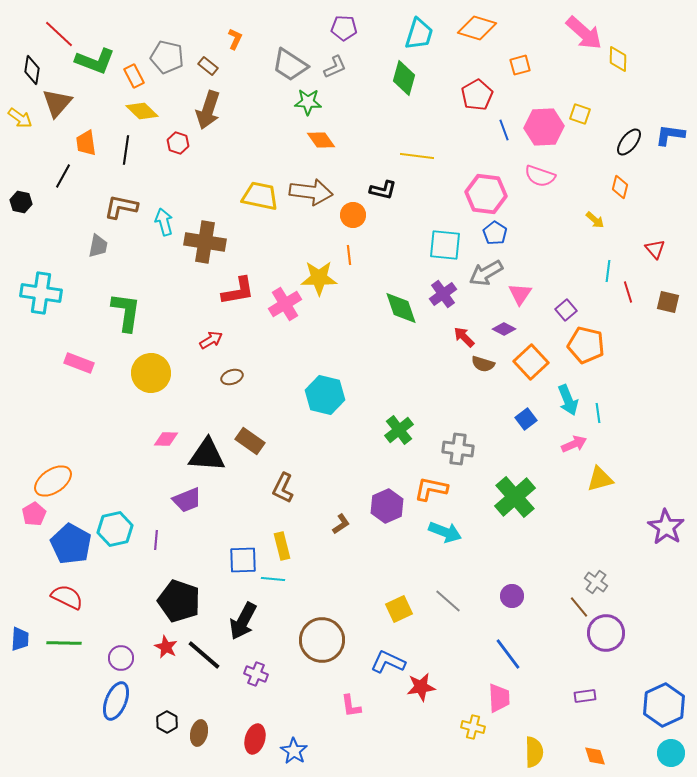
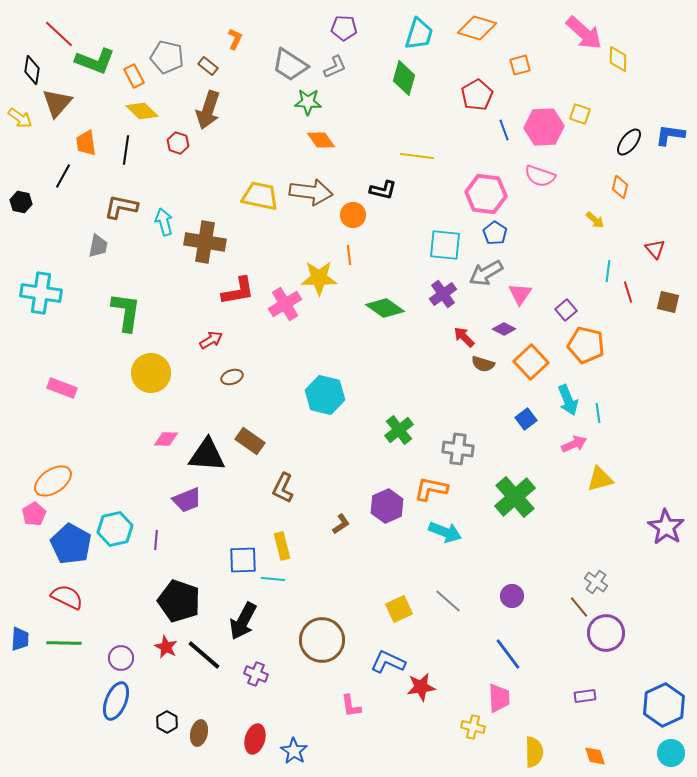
green diamond at (401, 308): moved 16 px left; rotated 36 degrees counterclockwise
pink rectangle at (79, 363): moved 17 px left, 25 px down
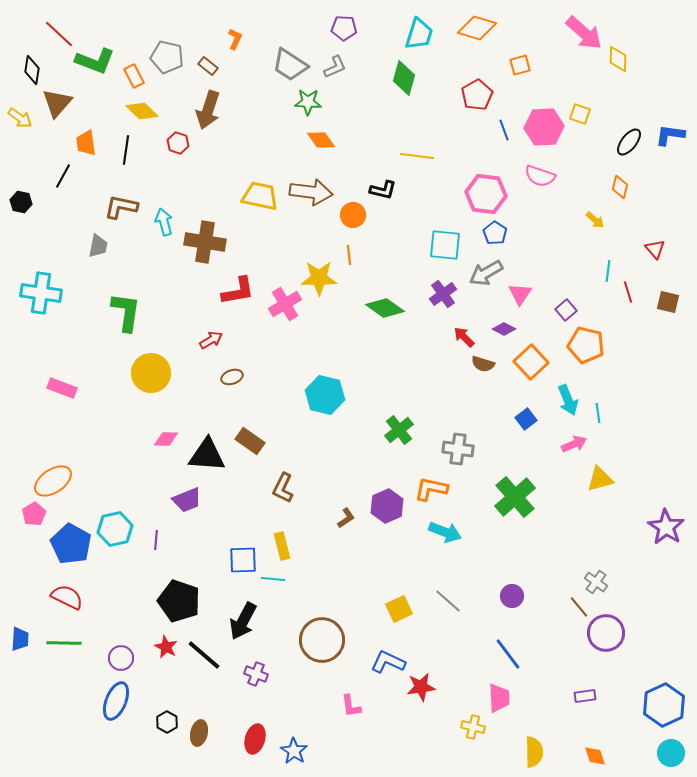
brown L-shape at (341, 524): moved 5 px right, 6 px up
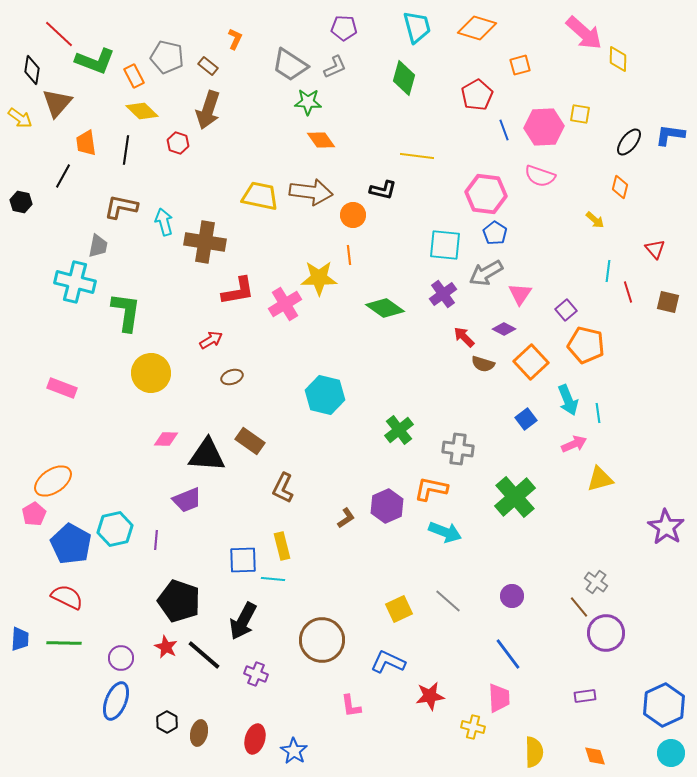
cyan trapezoid at (419, 34): moved 2 px left, 7 px up; rotated 32 degrees counterclockwise
yellow square at (580, 114): rotated 10 degrees counterclockwise
cyan cross at (41, 293): moved 34 px right, 11 px up; rotated 6 degrees clockwise
red star at (421, 687): moved 9 px right, 9 px down
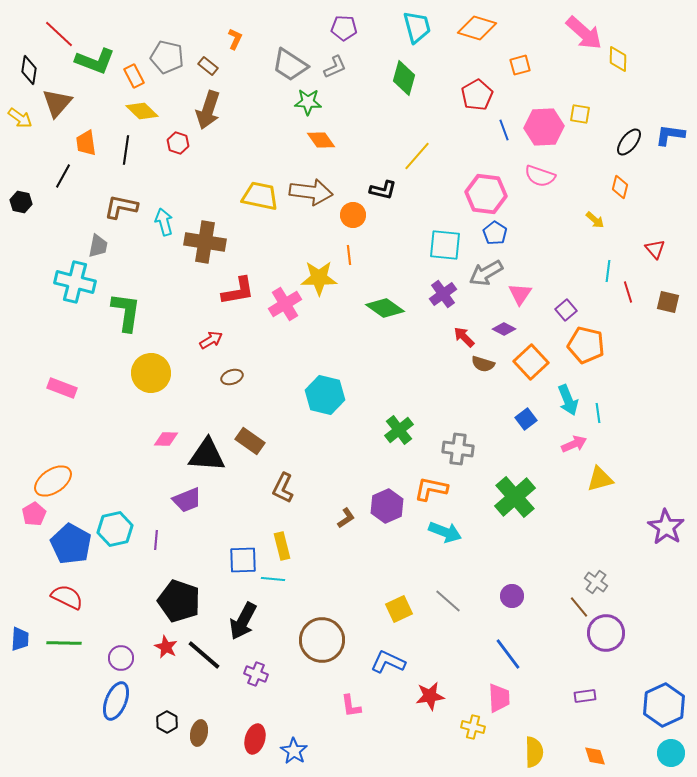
black diamond at (32, 70): moved 3 px left
yellow line at (417, 156): rotated 56 degrees counterclockwise
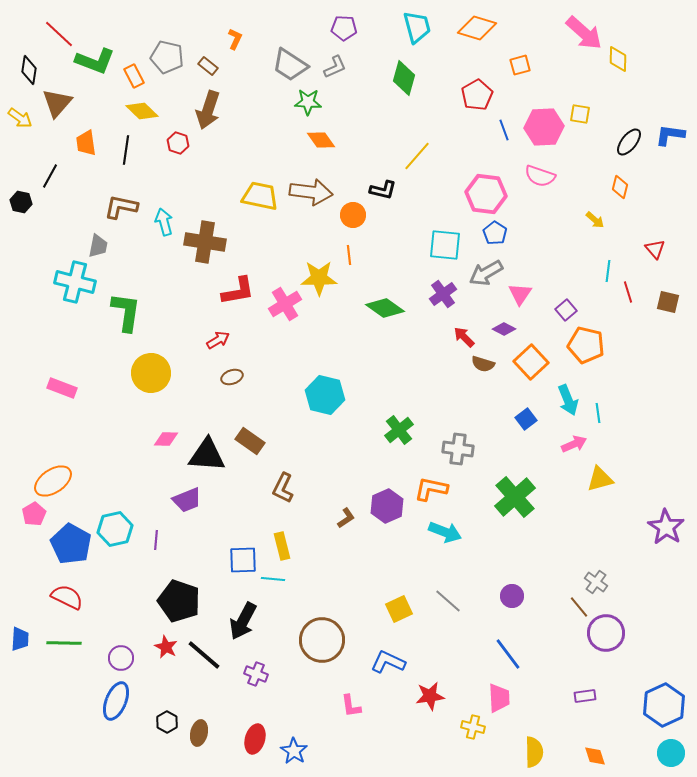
black line at (63, 176): moved 13 px left
red arrow at (211, 340): moved 7 px right
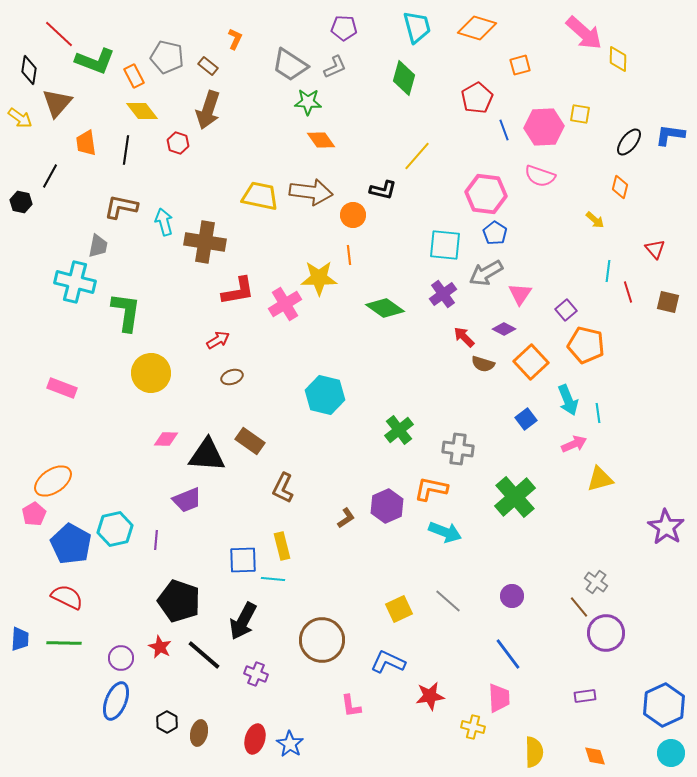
red pentagon at (477, 95): moved 3 px down
yellow diamond at (142, 111): rotated 8 degrees clockwise
red star at (166, 647): moved 6 px left
blue star at (294, 751): moved 4 px left, 7 px up
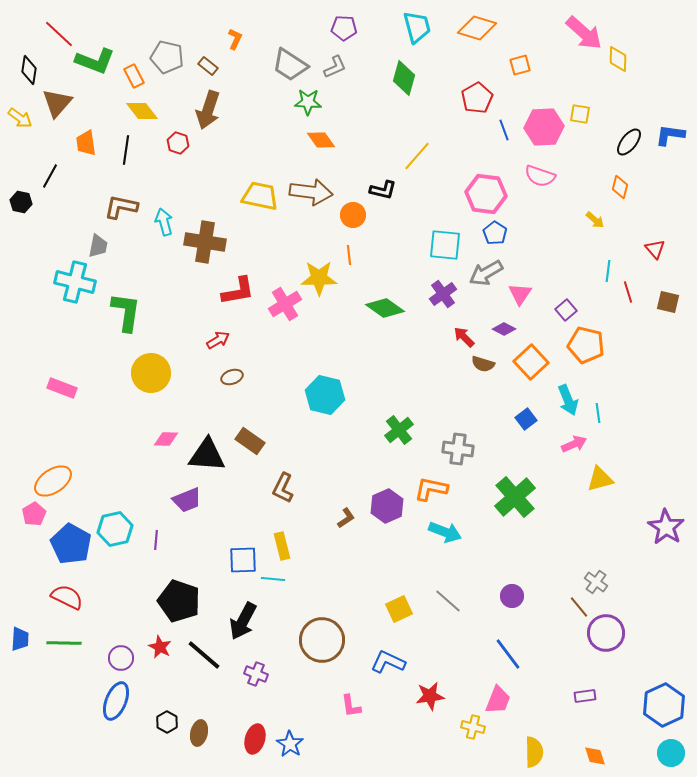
pink trapezoid at (499, 698): moved 1 px left, 2 px down; rotated 24 degrees clockwise
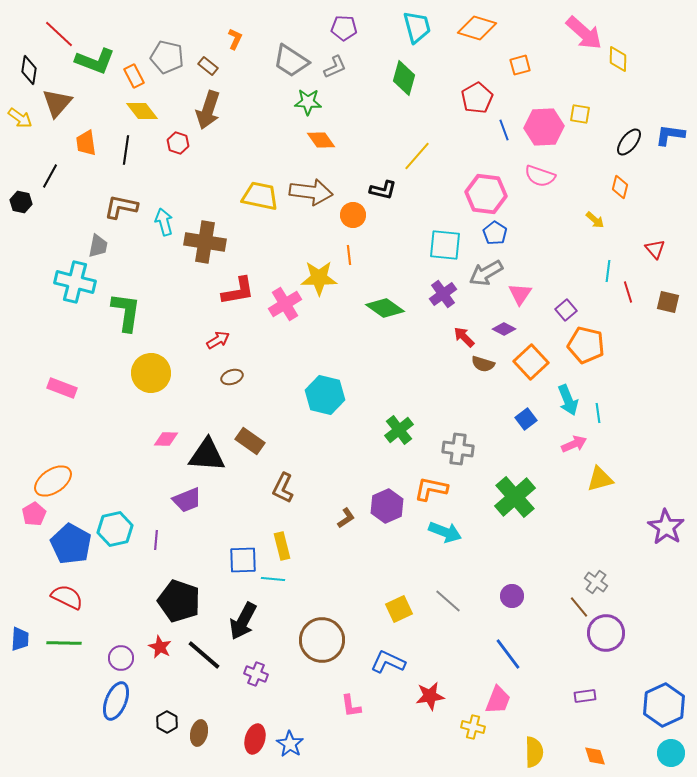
gray trapezoid at (290, 65): moved 1 px right, 4 px up
